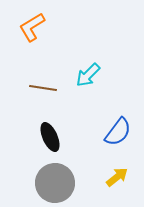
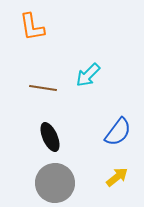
orange L-shape: rotated 68 degrees counterclockwise
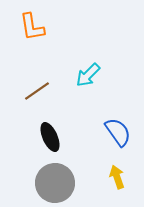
brown line: moved 6 px left, 3 px down; rotated 44 degrees counterclockwise
blue semicircle: rotated 72 degrees counterclockwise
yellow arrow: rotated 70 degrees counterclockwise
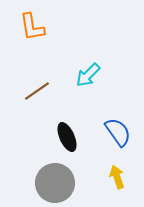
black ellipse: moved 17 px right
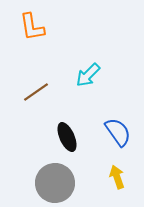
brown line: moved 1 px left, 1 px down
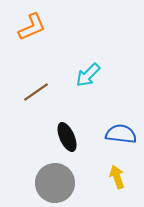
orange L-shape: rotated 104 degrees counterclockwise
blue semicircle: moved 3 px right, 2 px down; rotated 48 degrees counterclockwise
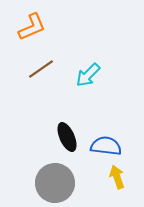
brown line: moved 5 px right, 23 px up
blue semicircle: moved 15 px left, 12 px down
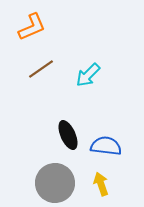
black ellipse: moved 1 px right, 2 px up
yellow arrow: moved 16 px left, 7 px down
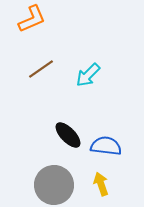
orange L-shape: moved 8 px up
black ellipse: rotated 20 degrees counterclockwise
gray circle: moved 1 px left, 2 px down
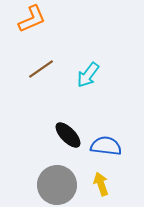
cyan arrow: rotated 8 degrees counterclockwise
gray circle: moved 3 px right
